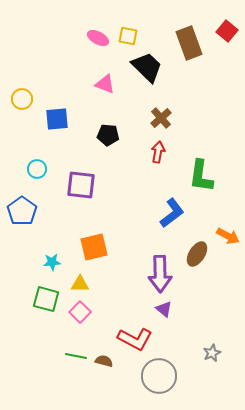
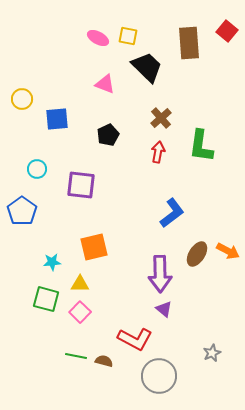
brown rectangle: rotated 16 degrees clockwise
black pentagon: rotated 30 degrees counterclockwise
green L-shape: moved 30 px up
orange arrow: moved 15 px down
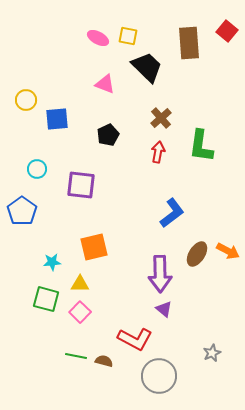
yellow circle: moved 4 px right, 1 px down
